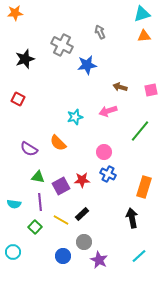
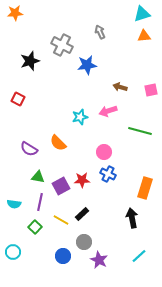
black star: moved 5 px right, 2 px down
cyan star: moved 5 px right
green line: rotated 65 degrees clockwise
orange rectangle: moved 1 px right, 1 px down
purple line: rotated 18 degrees clockwise
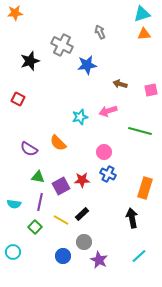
orange triangle: moved 2 px up
brown arrow: moved 3 px up
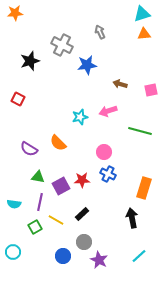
orange rectangle: moved 1 px left
yellow line: moved 5 px left
green square: rotated 16 degrees clockwise
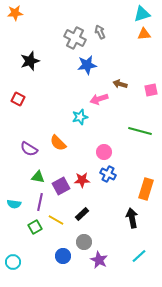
gray cross: moved 13 px right, 7 px up
pink arrow: moved 9 px left, 12 px up
orange rectangle: moved 2 px right, 1 px down
cyan circle: moved 10 px down
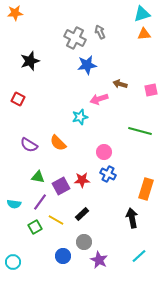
purple semicircle: moved 4 px up
purple line: rotated 24 degrees clockwise
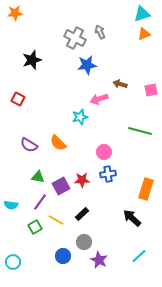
orange triangle: rotated 16 degrees counterclockwise
black star: moved 2 px right, 1 px up
blue cross: rotated 35 degrees counterclockwise
cyan semicircle: moved 3 px left, 1 px down
black arrow: rotated 36 degrees counterclockwise
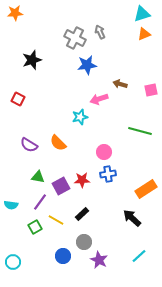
orange rectangle: rotated 40 degrees clockwise
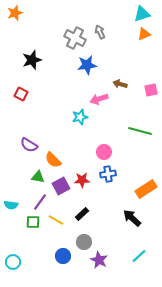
orange star: rotated 14 degrees counterclockwise
red square: moved 3 px right, 5 px up
orange semicircle: moved 5 px left, 17 px down
green square: moved 2 px left, 5 px up; rotated 32 degrees clockwise
